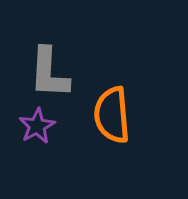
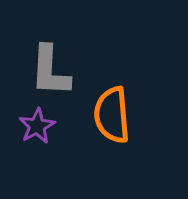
gray L-shape: moved 1 px right, 2 px up
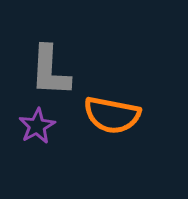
orange semicircle: rotated 74 degrees counterclockwise
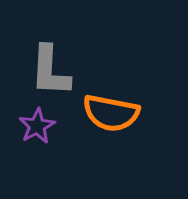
orange semicircle: moved 1 px left, 2 px up
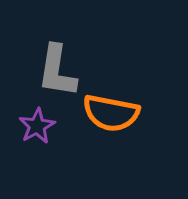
gray L-shape: moved 7 px right; rotated 6 degrees clockwise
